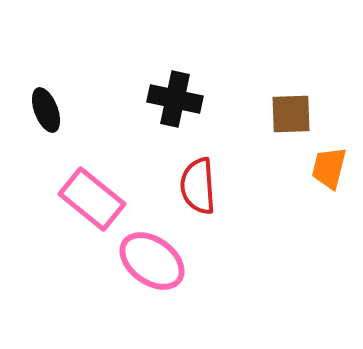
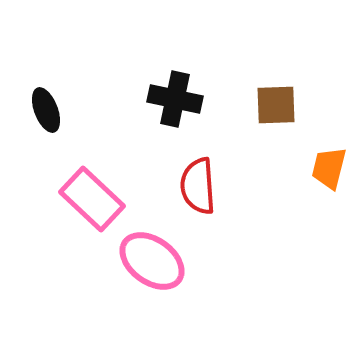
brown square: moved 15 px left, 9 px up
pink rectangle: rotated 4 degrees clockwise
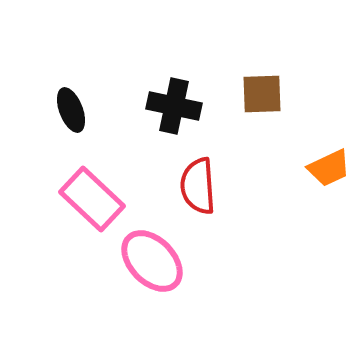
black cross: moved 1 px left, 7 px down
brown square: moved 14 px left, 11 px up
black ellipse: moved 25 px right
orange trapezoid: rotated 129 degrees counterclockwise
pink ellipse: rotated 10 degrees clockwise
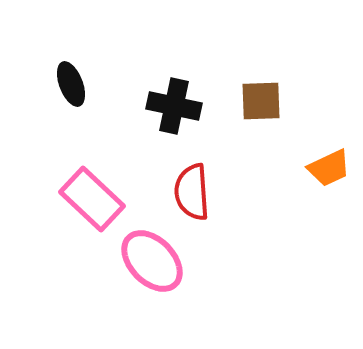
brown square: moved 1 px left, 7 px down
black ellipse: moved 26 px up
red semicircle: moved 6 px left, 6 px down
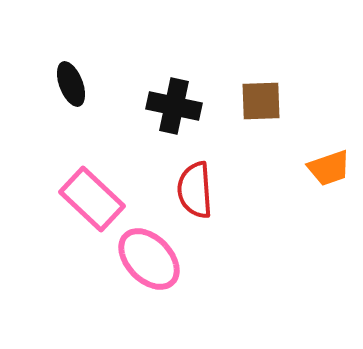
orange trapezoid: rotated 6 degrees clockwise
red semicircle: moved 3 px right, 2 px up
pink ellipse: moved 3 px left, 2 px up
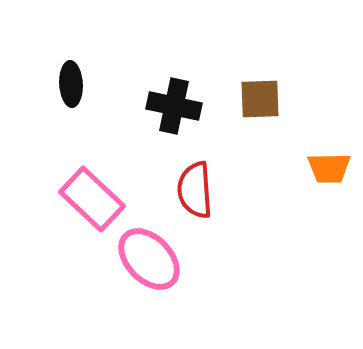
black ellipse: rotated 18 degrees clockwise
brown square: moved 1 px left, 2 px up
orange trapezoid: rotated 18 degrees clockwise
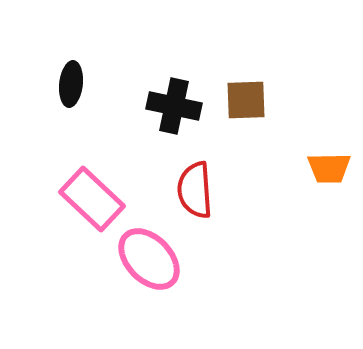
black ellipse: rotated 9 degrees clockwise
brown square: moved 14 px left, 1 px down
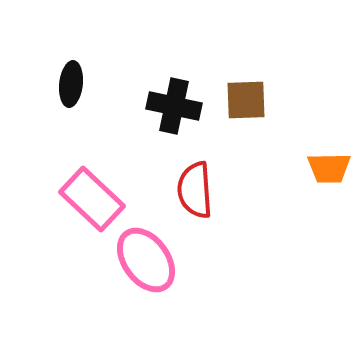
pink ellipse: moved 3 px left, 1 px down; rotated 8 degrees clockwise
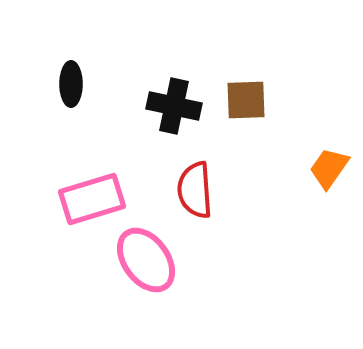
black ellipse: rotated 6 degrees counterclockwise
orange trapezoid: rotated 126 degrees clockwise
pink rectangle: rotated 60 degrees counterclockwise
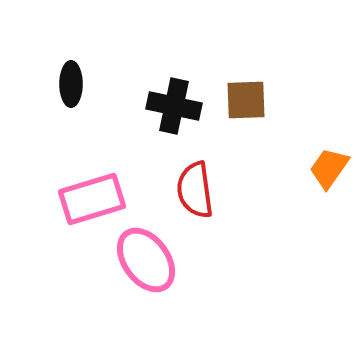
red semicircle: rotated 4 degrees counterclockwise
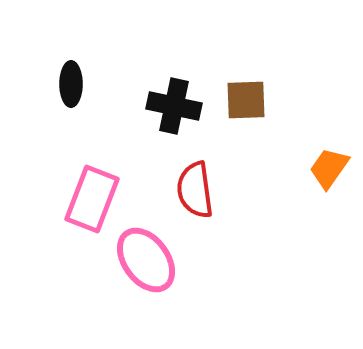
pink rectangle: rotated 52 degrees counterclockwise
